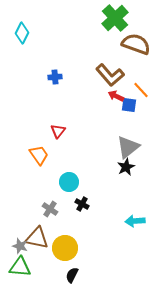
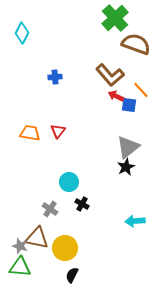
orange trapezoid: moved 9 px left, 22 px up; rotated 45 degrees counterclockwise
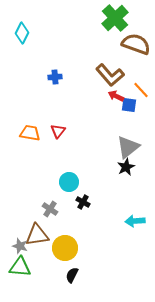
black cross: moved 1 px right, 2 px up
brown triangle: moved 3 px up; rotated 20 degrees counterclockwise
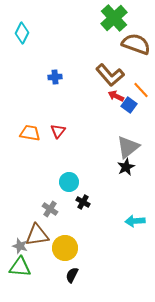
green cross: moved 1 px left
blue square: rotated 28 degrees clockwise
